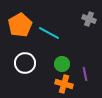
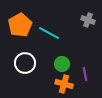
gray cross: moved 1 px left, 1 px down
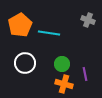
cyan line: rotated 20 degrees counterclockwise
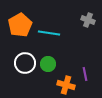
green circle: moved 14 px left
orange cross: moved 2 px right, 1 px down
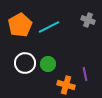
cyan line: moved 6 px up; rotated 35 degrees counterclockwise
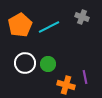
gray cross: moved 6 px left, 3 px up
purple line: moved 3 px down
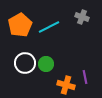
green circle: moved 2 px left
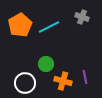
white circle: moved 20 px down
orange cross: moved 3 px left, 4 px up
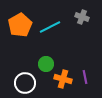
cyan line: moved 1 px right
orange cross: moved 2 px up
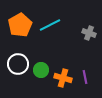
gray cross: moved 7 px right, 16 px down
cyan line: moved 2 px up
green circle: moved 5 px left, 6 px down
orange cross: moved 1 px up
white circle: moved 7 px left, 19 px up
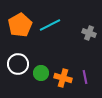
green circle: moved 3 px down
